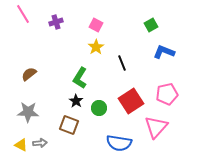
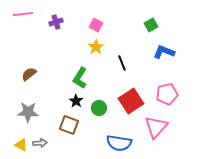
pink line: rotated 66 degrees counterclockwise
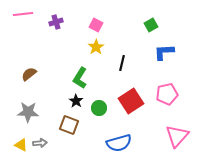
blue L-shape: rotated 25 degrees counterclockwise
black line: rotated 35 degrees clockwise
pink triangle: moved 21 px right, 9 px down
blue semicircle: rotated 25 degrees counterclockwise
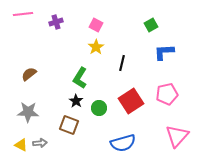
blue semicircle: moved 4 px right
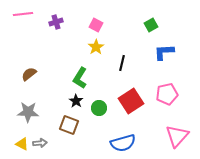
yellow triangle: moved 1 px right, 1 px up
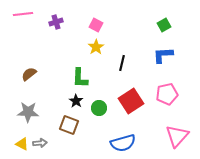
green square: moved 13 px right
blue L-shape: moved 1 px left, 3 px down
green L-shape: rotated 30 degrees counterclockwise
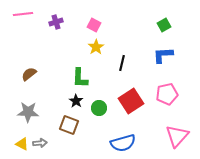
pink square: moved 2 px left
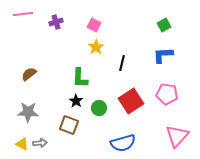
pink pentagon: rotated 20 degrees clockwise
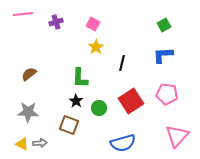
pink square: moved 1 px left, 1 px up
